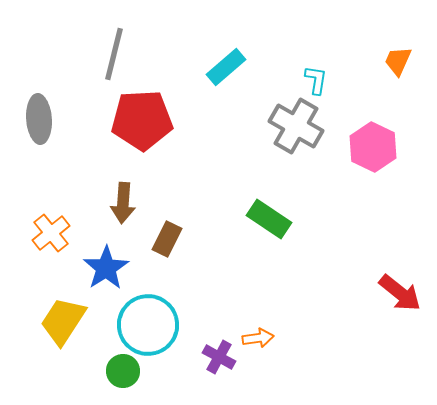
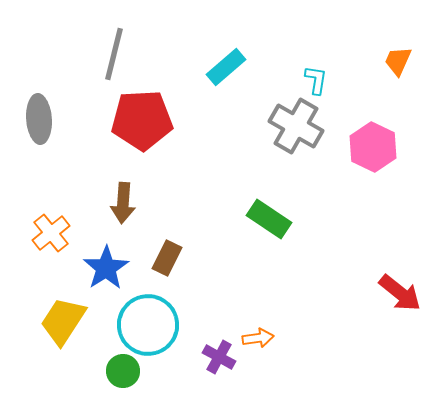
brown rectangle: moved 19 px down
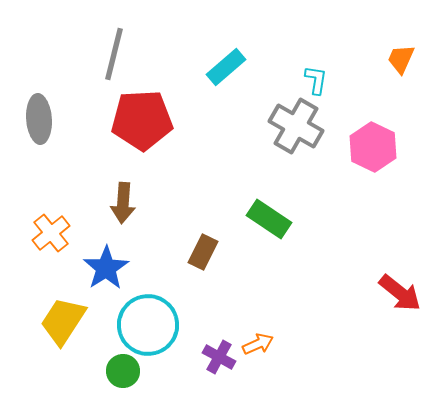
orange trapezoid: moved 3 px right, 2 px up
brown rectangle: moved 36 px right, 6 px up
orange arrow: moved 6 px down; rotated 16 degrees counterclockwise
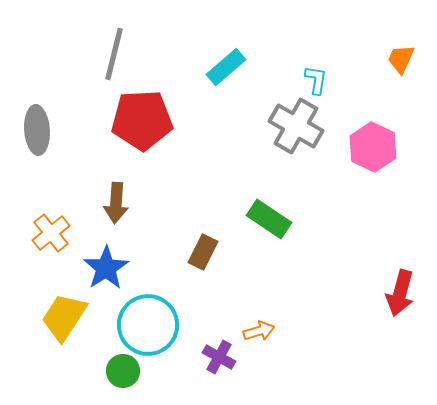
gray ellipse: moved 2 px left, 11 px down
brown arrow: moved 7 px left
red arrow: rotated 66 degrees clockwise
yellow trapezoid: moved 1 px right, 4 px up
orange arrow: moved 1 px right, 13 px up; rotated 8 degrees clockwise
